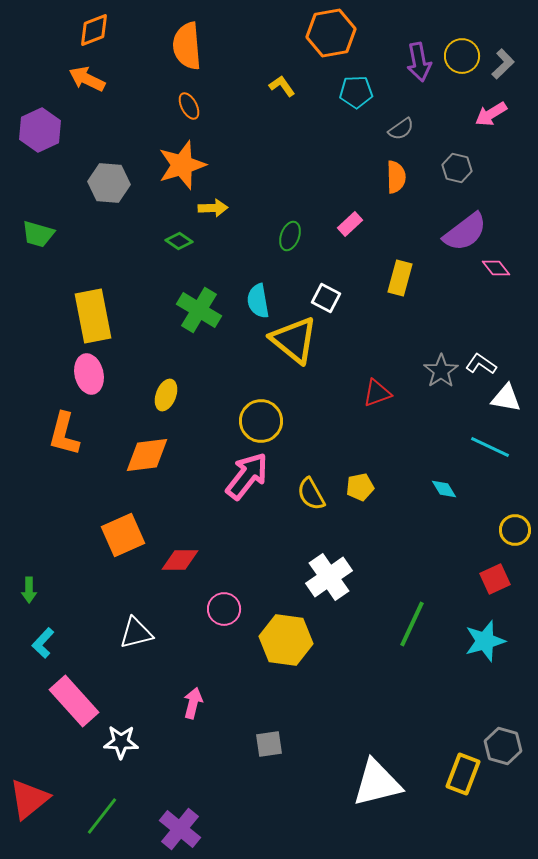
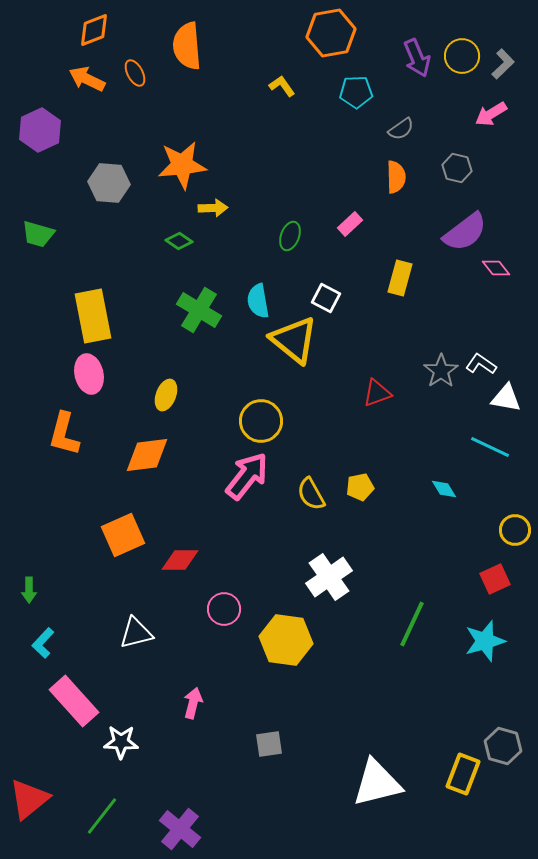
purple arrow at (419, 62): moved 2 px left, 4 px up; rotated 12 degrees counterclockwise
orange ellipse at (189, 106): moved 54 px left, 33 px up
orange star at (182, 165): rotated 12 degrees clockwise
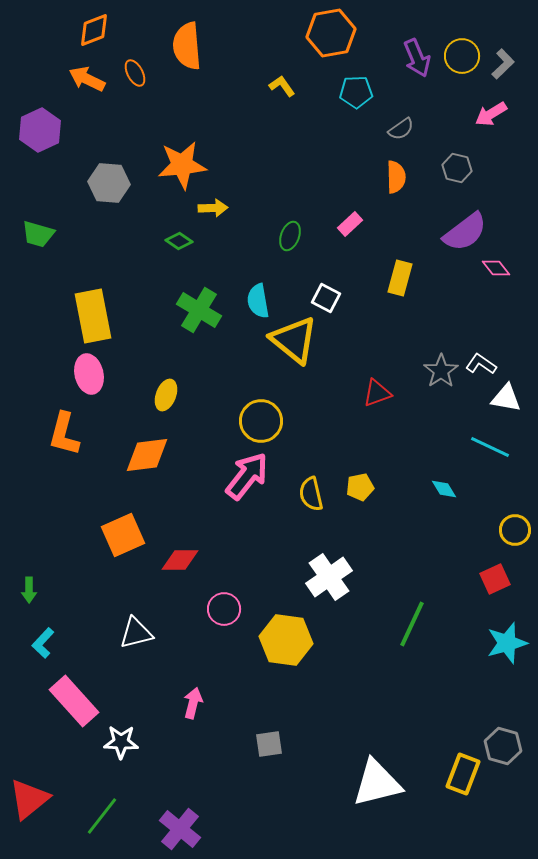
yellow semicircle at (311, 494): rotated 16 degrees clockwise
cyan star at (485, 641): moved 22 px right, 2 px down
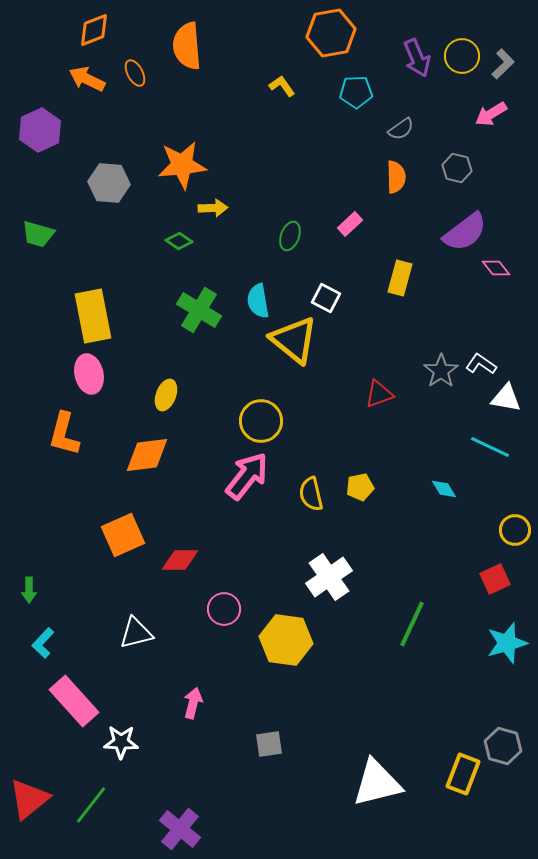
red triangle at (377, 393): moved 2 px right, 1 px down
green line at (102, 816): moved 11 px left, 11 px up
